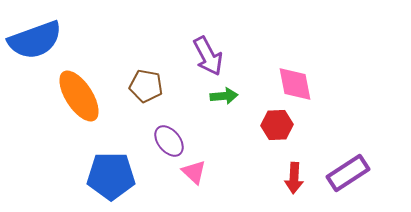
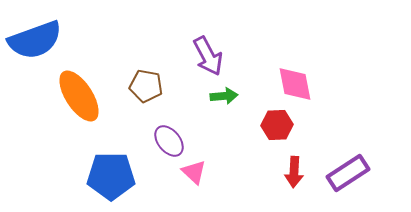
red arrow: moved 6 px up
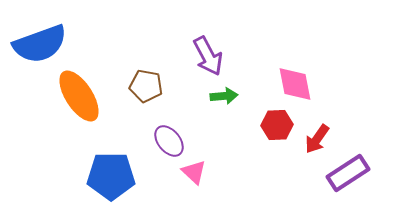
blue semicircle: moved 5 px right, 4 px down
red arrow: moved 23 px right, 33 px up; rotated 32 degrees clockwise
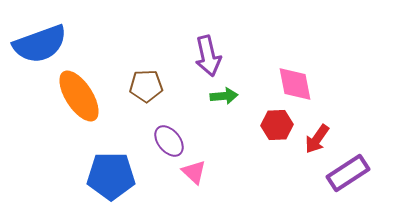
purple arrow: rotated 15 degrees clockwise
brown pentagon: rotated 12 degrees counterclockwise
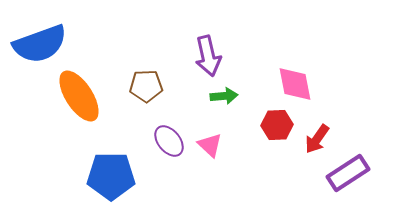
pink triangle: moved 16 px right, 27 px up
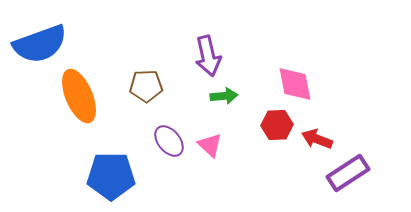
orange ellipse: rotated 10 degrees clockwise
red arrow: rotated 76 degrees clockwise
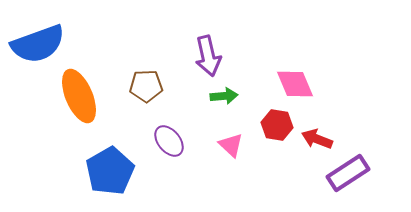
blue semicircle: moved 2 px left
pink diamond: rotated 12 degrees counterclockwise
red hexagon: rotated 12 degrees clockwise
pink triangle: moved 21 px right
blue pentagon: moved 1 px left, 5 px up; rotated 30 degrees counterclockwise
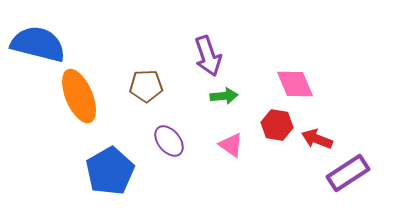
blue semicircle: rotated 146 degrees counterclockwise
purple arrow: rotated 6 degrees counterclockwise
pink triangle: rotated 8 degrees counterclockwise
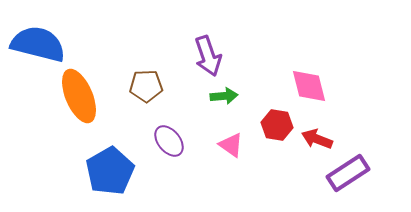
pink diamond: moved 14 px right, 2 px down; rotated 9 degrees clockwise
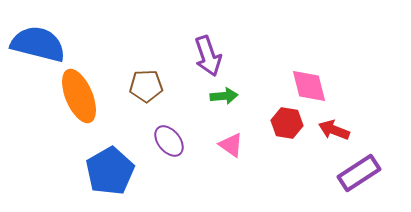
red hexagon: moved 10 px right, 2 px up
red arrow: moved 17 px right, 9 px up
purple rectangle: moved 11 px right
